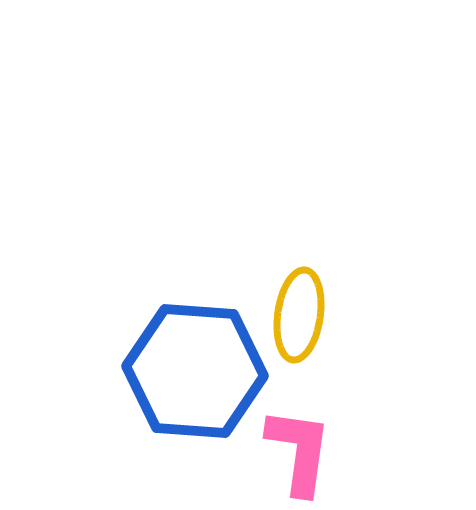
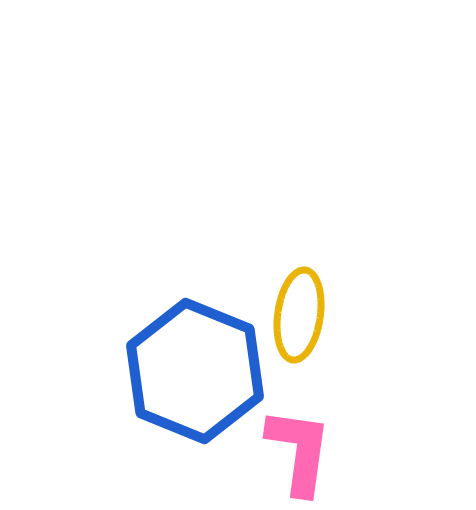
blue hexagon: rotated 18 degrees clockwise
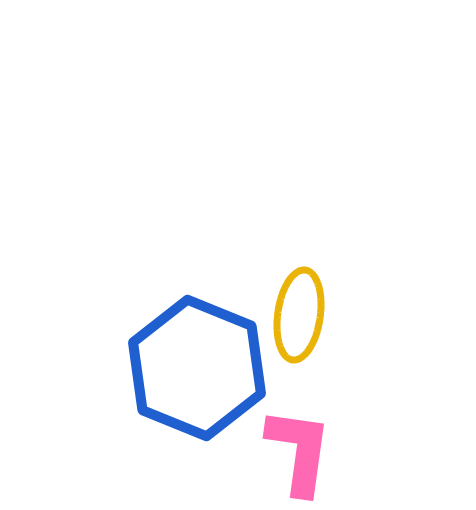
blue hexagon: moved 2 px right, 3 px up
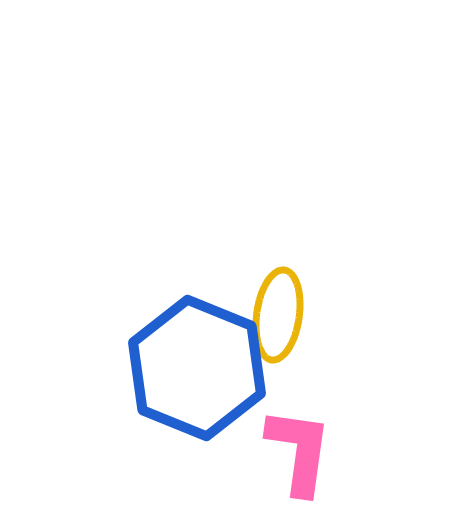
yellow ellipse: moved 21 px left
